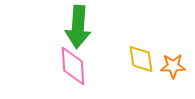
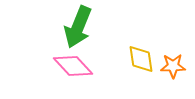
green arrow: rotated 18 degrees clockwise
pink diamond: rotated 39 degrees counterclockwise
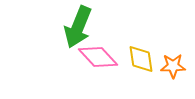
pink diamond: moved 25 px right, 9 px up
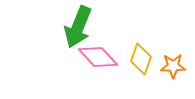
yellow diamond: rotated 28 degrees clockwise
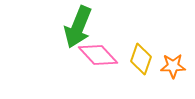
pink diamond: moved 2 px up
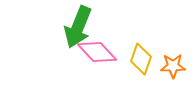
pink diamond: moved 1 px left, 3 px up
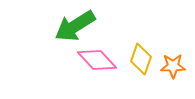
green arrow: moved 3 px left, 1 px up; rotated 36 degrees clockwise
pink diamond: moved 8 px down
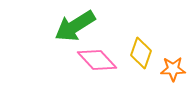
yellow diamond: moved 6 px up
orange star: moved 3 px down
